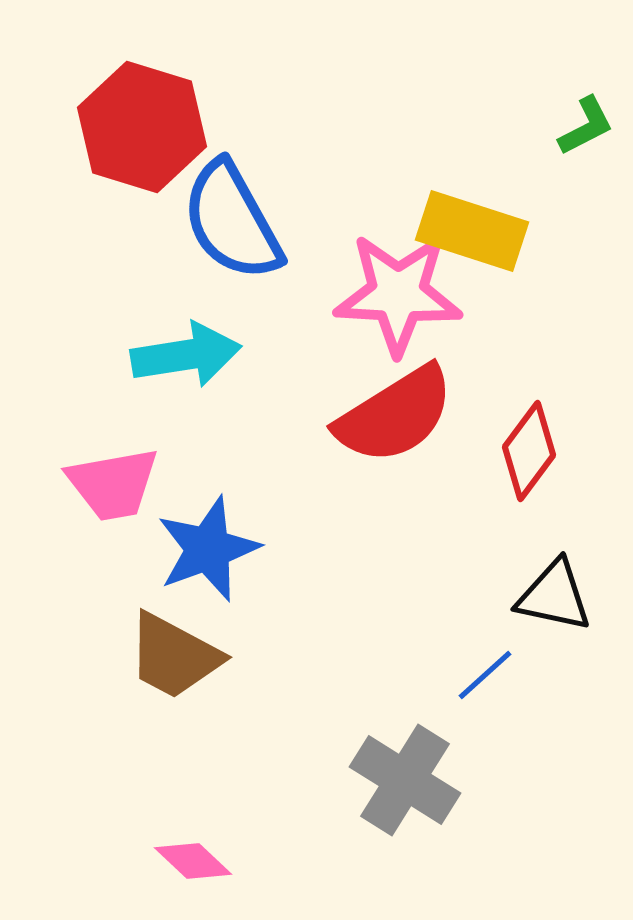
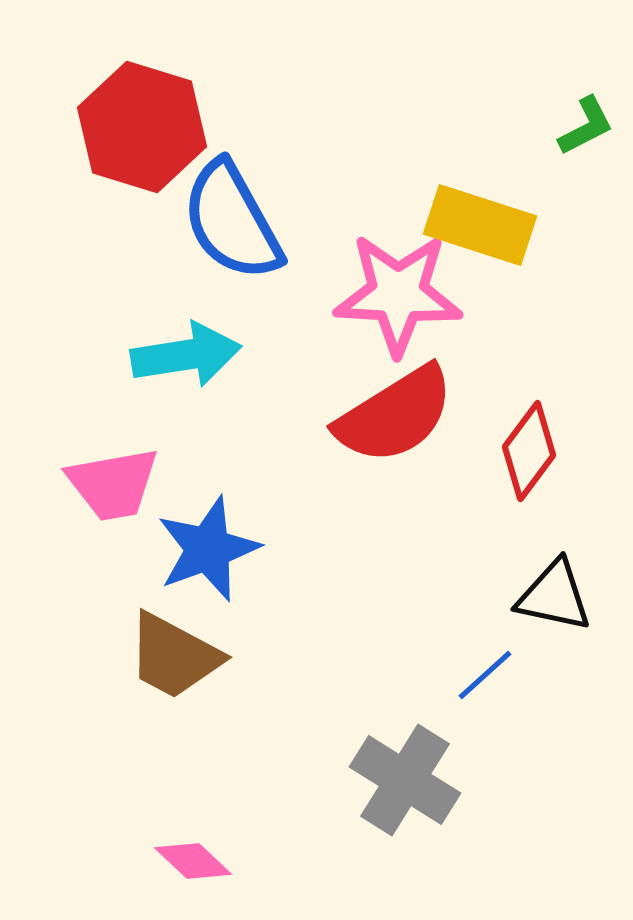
yellow rectangle: moved 8 px right, 6 px up
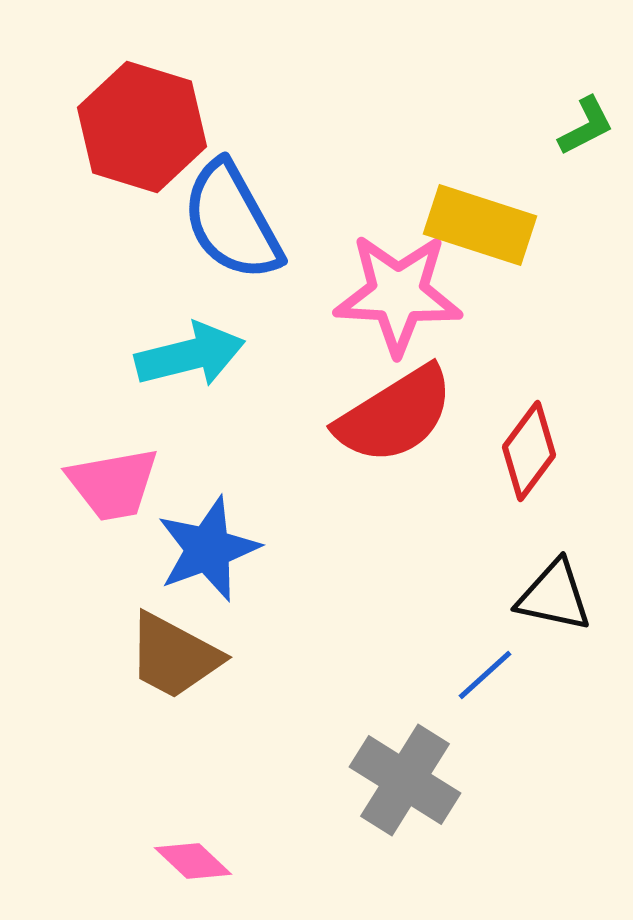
cyan arrow: moved 4 px right; rotated 5 degrees counterclockwise
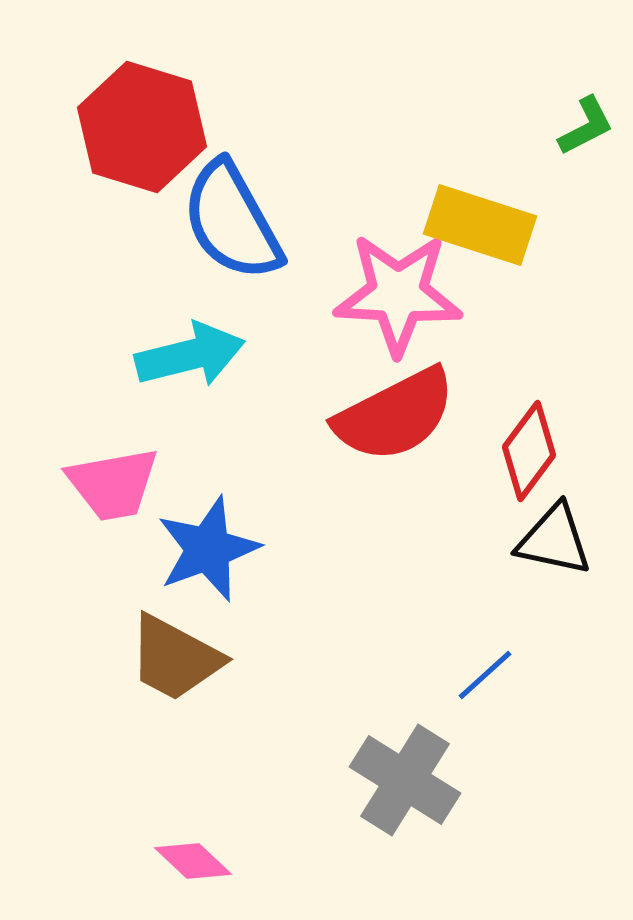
red semicircle: rotated 5 degrees clockwise
black triangle: moved 56 px up
brown trapezoid: moved 1 px right, 2 px down
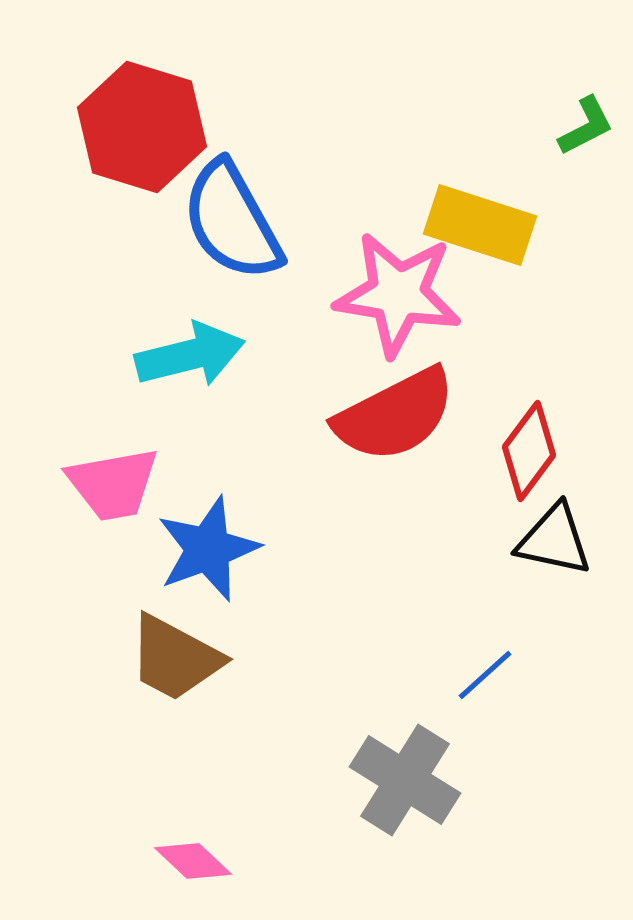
pink star: rotated 6 degrees clockwise
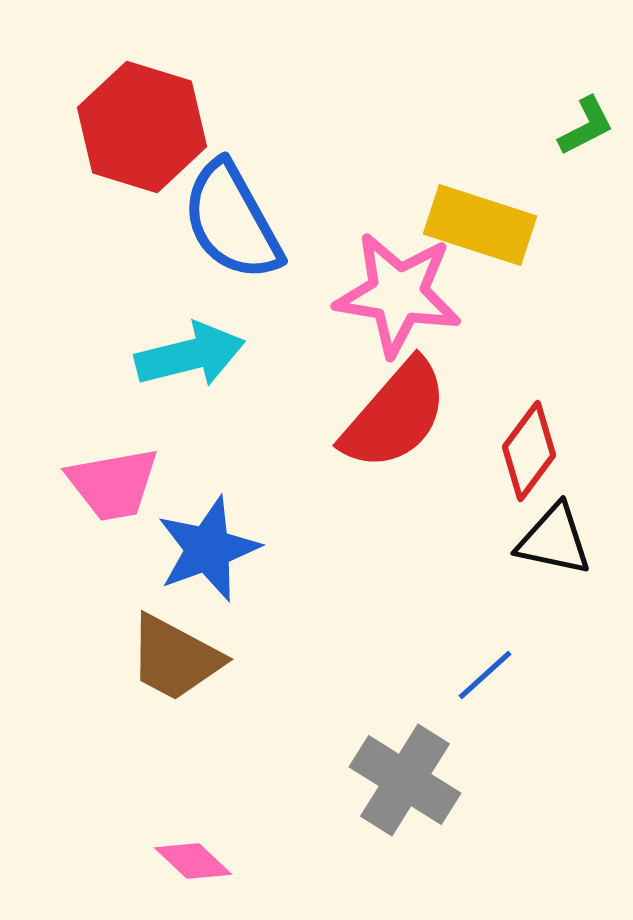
red semicircle: rotated 22 degrees counterclockwise
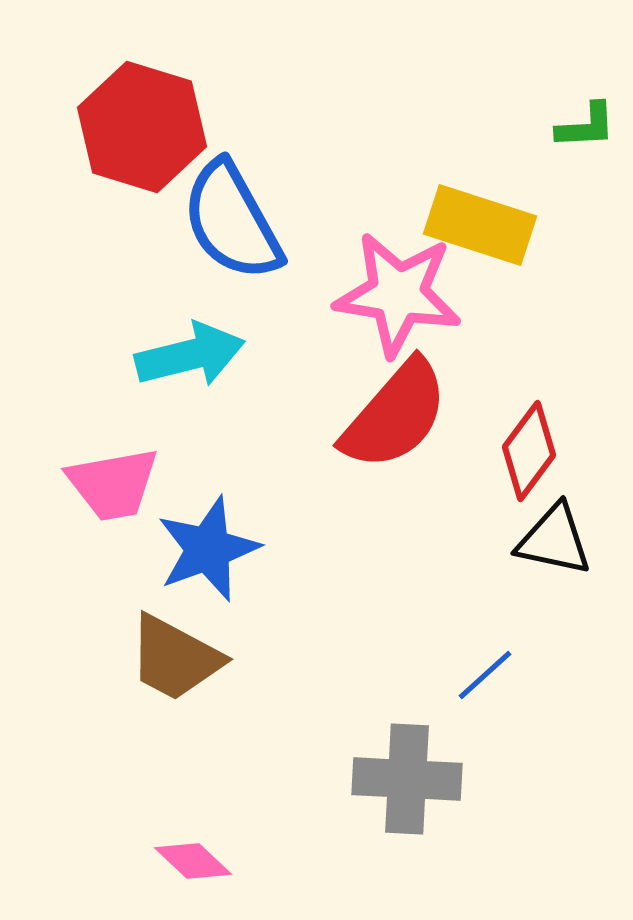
green L-shape: rotated 24 degrees clockwise
gray cross: moved 2 px right, 1 px up; rotated 29 degrees counterclockwise
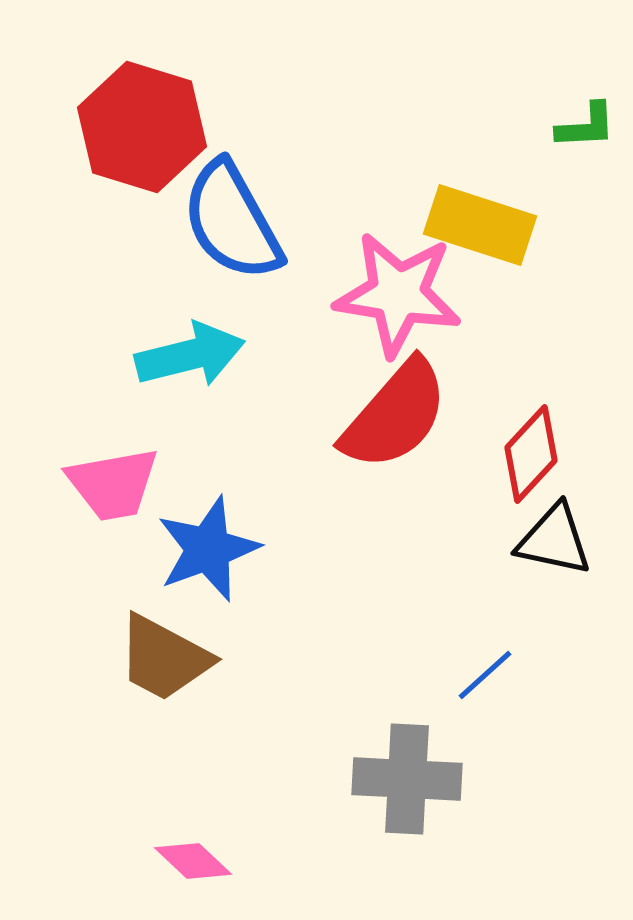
red diamond: moved 2 px right, 3 px down; rotated 6 degrees clockwise
brown trapezoid: moved 11 px left
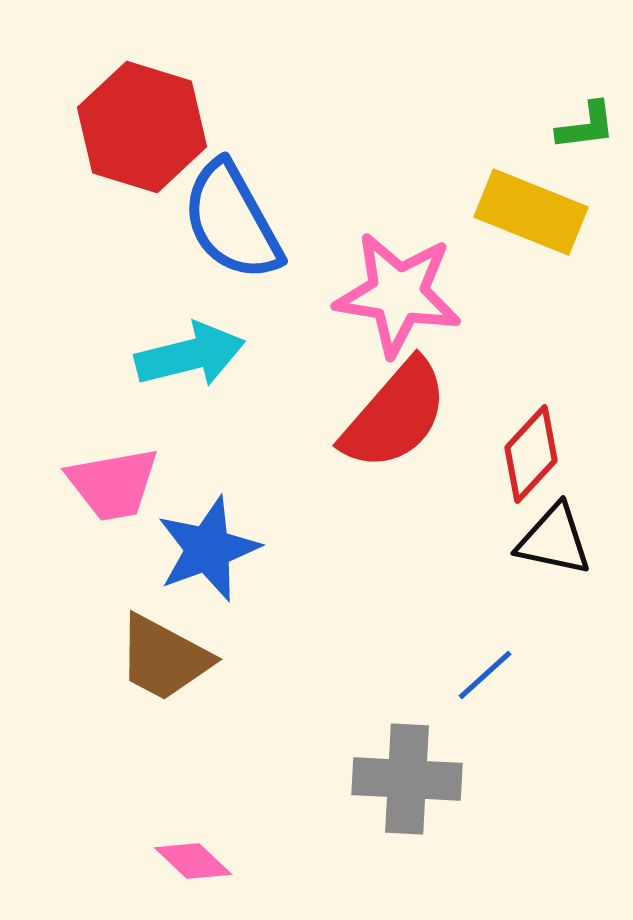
green L-shape: rotated 4 degrees counterclockwise
yellow rectangle: moved 51 px right, 13 px up; rotated 4 degrees clockwise
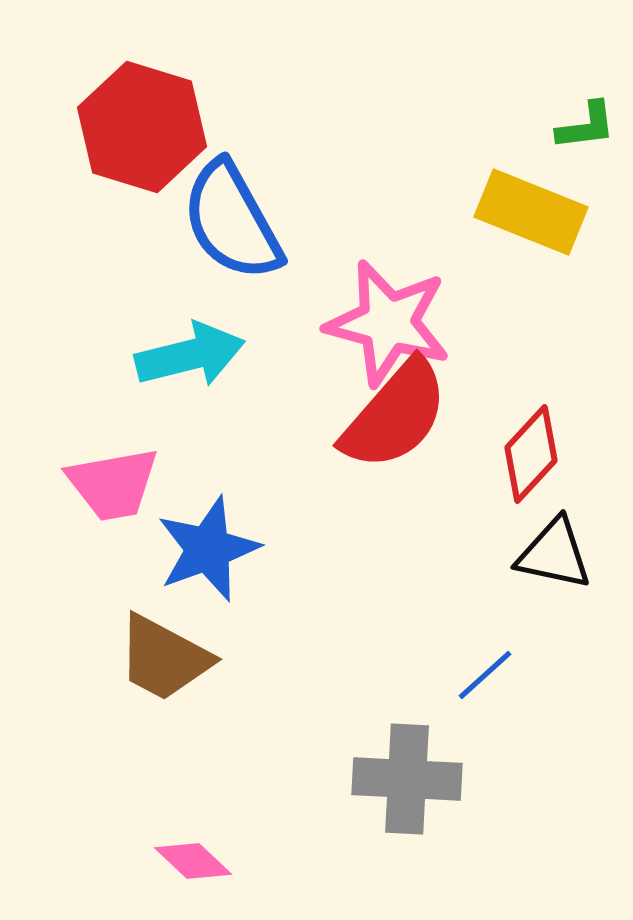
pink star: moved 10 px left, 29 px down; rotated 6 degrees clockwise
black triangle: moved 14 px down
